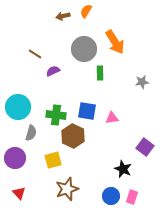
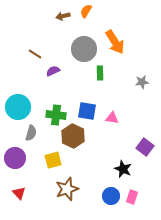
pink triangle: rotated 16 degrees clockwise
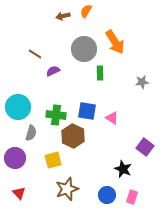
pink triangle: rotated 24 degrees clockwise
blue circle: moved 4 px left, 1 px up
